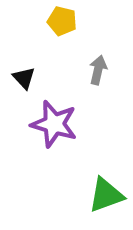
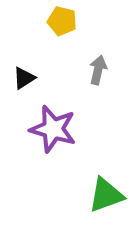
black triangle: rotated 40 degrees clockwise
purple star: moved 1 px left, 5 px down
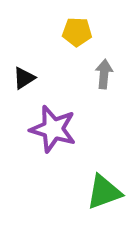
yellow pentagon: moved 15 px right, 11 px down; rotated 12 degrees counterclockwise
gray arrow: moved 6 px right, 4 px down; rotated 8 degrees counterclockwise
green triangle: moved 2 px left, 3 px up
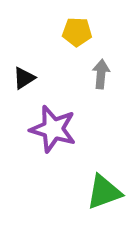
gray arrow: moved 3 px left
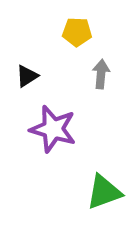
black triangle: moved 3 px right, 2 px up
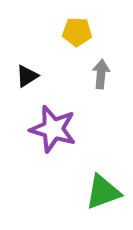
green triangle: moved 1 px left
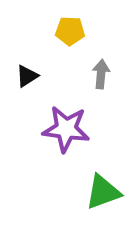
yellow pentagon: moved 7 px left, 1 px up
purple star: moved 13 px right; rotated 9 degrees counterclockwise
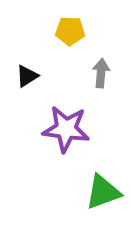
gray arrow: moved 1 px up
